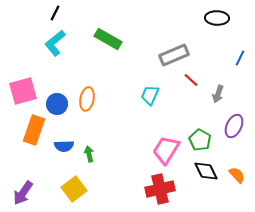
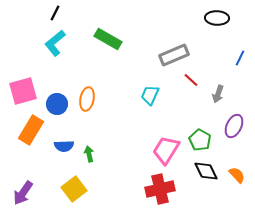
orange rectangle: moved 3 px left; rotated 12 degrees clockwise
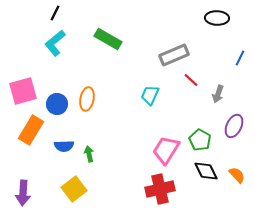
purple arrow: rotated 30 degrees counterclockwise
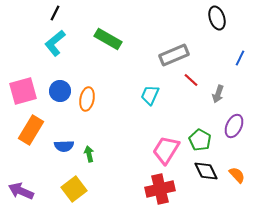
black ellipse: rotated 70 degrees clockwise
blue circle: moved 3 px right, 13 px up
purple arrow: moved 2 px left, 2 px up; rotated 110 degrees clockwise
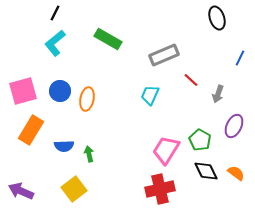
gray rectangle: moved 10 px left
orange semicircle: moved 1 px left, 2 px up; rotated 12 degrees counterclockwise
